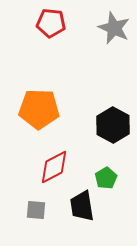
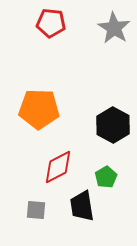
gray star: rotated 8 degrees clockwise
red diamond: moved 4 px right
green pentagon: moved 1 px up
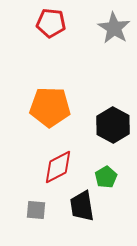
orange pentagon: moved 11 px right, 2 px up
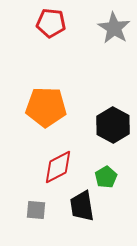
orange pentagon: moved 4 px left
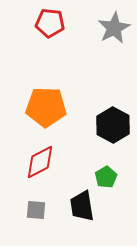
red pentagon: moved 1 px left
gray star: rotated 12 degrees clockwise
red diamond: moved 18 px left, 5 px up
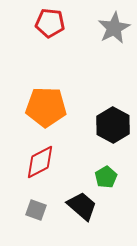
black trapezoid: rotated 140 degrees clockwise
gray square: rotated 15 degrees clockwise
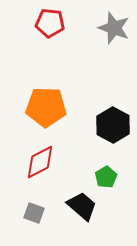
gray star: rotated 24 degrees counterclockwise
gray square: moved 2 px left, 3 px down
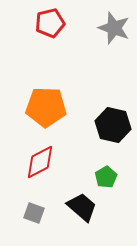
red pentagon: rotated 20 degrees counterclockwise
black hexagon: rotated 16 degrees counterclockwise
black trapezoid: moved 1 px down
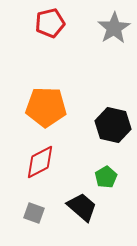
gray star: rotated 20 degrees clockwise
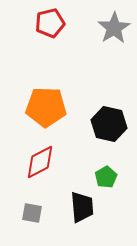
black hexagon: moved 4 px left, 1 px up
black trapezoid: rotated 44 degrees clockwise
gray square: moved 2 px left; rotated 10 degrees counterclockwise
